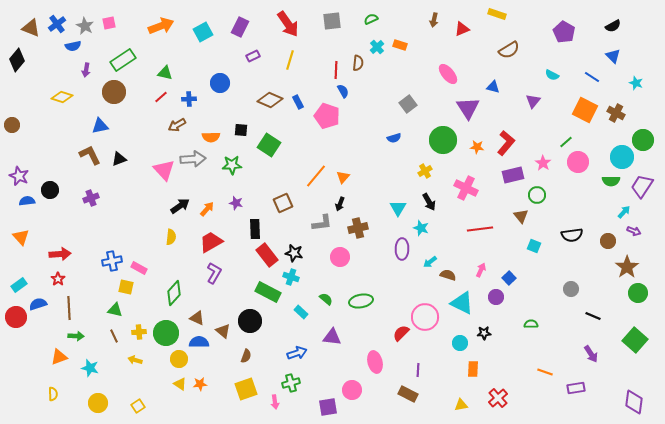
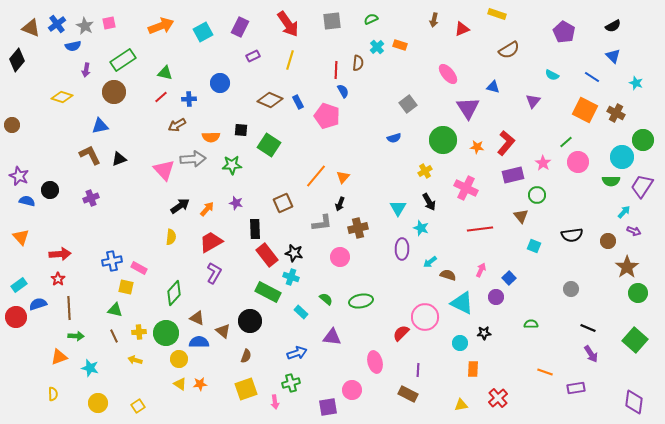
blue semicircle at (27, 201): rotated 21 degrees clockwise
black line at (593, 316): moved 5 px left, 12 px down
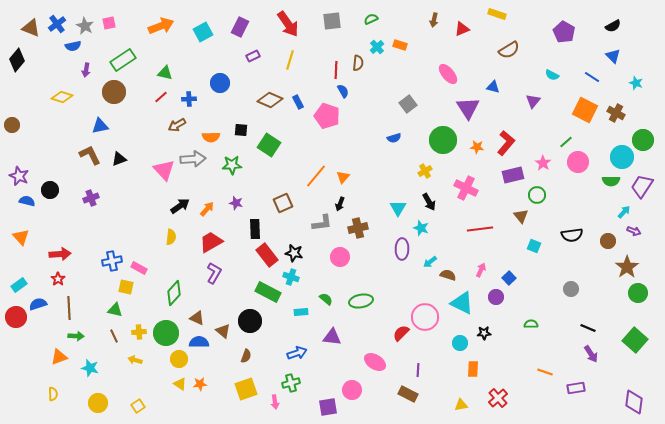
cyan rectangle at (301, 312): rotated 48 degrees counterclockwise
pink ellipse at (375, 362): rotated 45 degrees counterclockwise
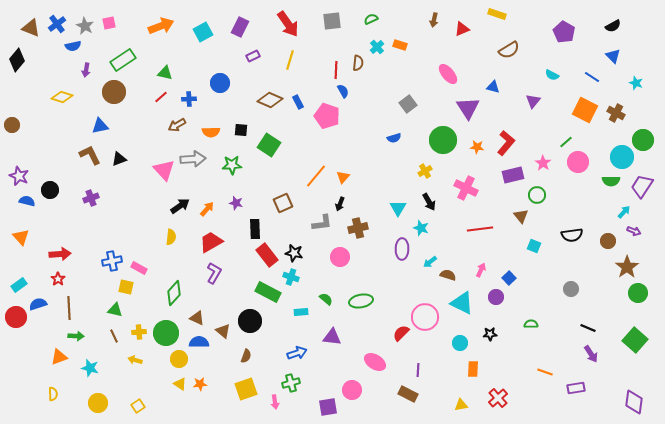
orange semicircle at (211, 137): moved 5 px up
black star at (484, 333): moved 6 px right, 1 px down
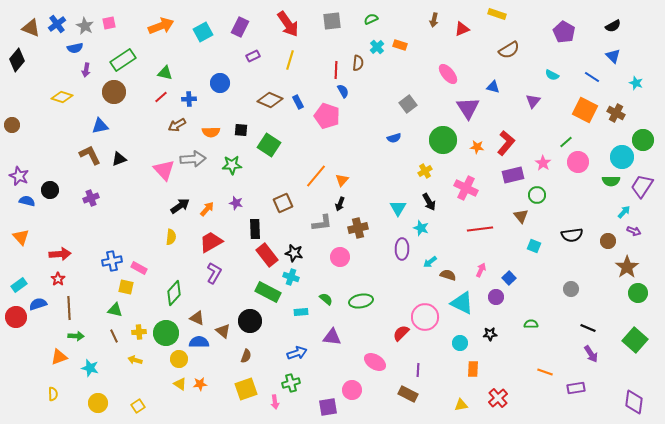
blue semicircle at (73, 46): moved 2 px right, 2 px down
orange triangle at (343, 177): moved 1 px left, 3 px down
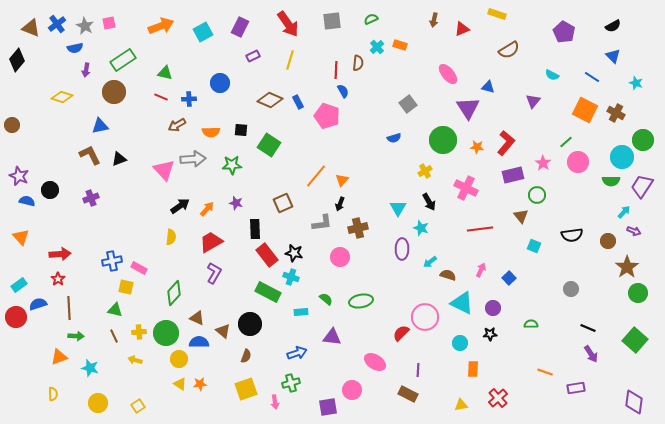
blue triangle at (493, 87): moved 5 px left
red line at (161, 97): rotated 64 degrees clockwise
purple circle at (496, 297): moved 3 px left, 11 px down
black circle at (250, 321): moved 3 px down
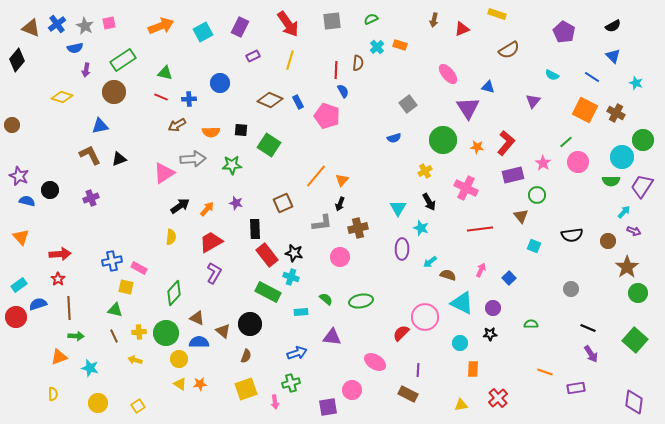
pink triangle at (164, 170): moved 3 px down; rotated 40 degrees clockwise
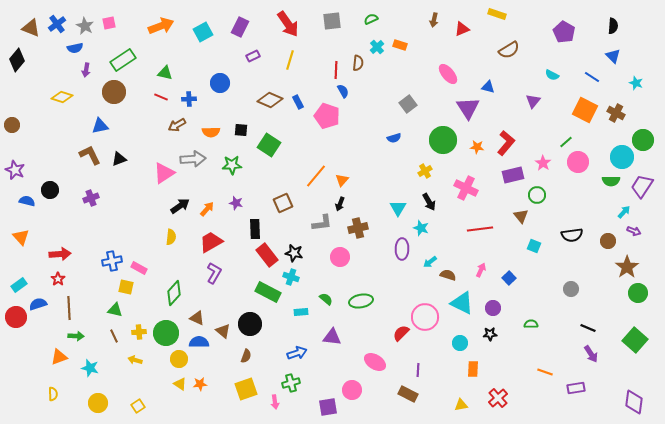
black semicircle at (613, 26): rotated 56 degrees counterclockwise
purple star at (19, 176): moved 4 px left, 6 px up
